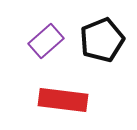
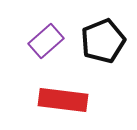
black pentagon: moved 1 px right, 1 px down
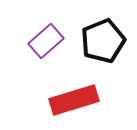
red rectangle: moved 11 px right; rotated 24 degrees counterclockwise
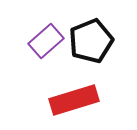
black pentagon: moved 12 px left
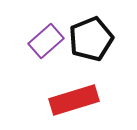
black pentagon: moved 2 px up
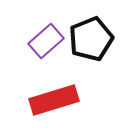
red rectangle: moved 20 px left
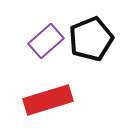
red rectangle: moved 6 px left
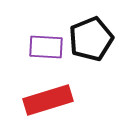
purple rectangle: moved 6 px down; rotated 44 degrees clockwise
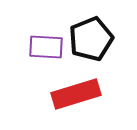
red rectangle: moved 28 px right, 6 px up
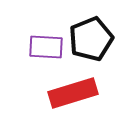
red rectangle: moved 3 px left, 1 px up
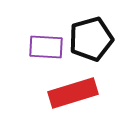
black pentagon: rotated 6 degrees clockwise
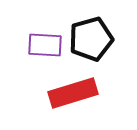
purple rectangle: moved 1 px left, 2 px up
